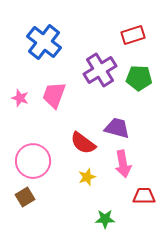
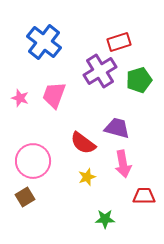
red rectangle: moved 14 px left, 7 px down
purple cross: moved 1 px down
green pentagon: moved 2 px down; rotated 20 degrees counterclockwise
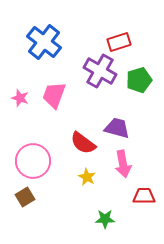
purple cross: rotated 28 degrees counterclockwise
yellow star: rotated 24 degrees counterclockwise
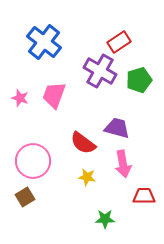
red rectangle: rotated 15 degrees counterclockwise
yellow star: rotated 18 degrees counterclockwise
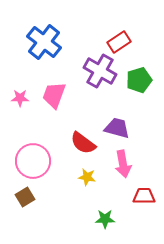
pink star: rotated 18 degrees counterclockwise
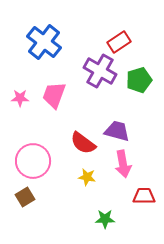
purple trapezoid: moved 3 px down
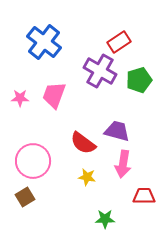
pink arrow: rotated 20 degrees clockwise
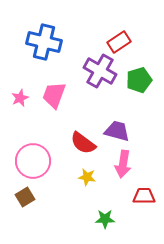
blue cross: rotated 24 degrees counterclockwise
pink star: rotated 24 degrees counterclockwise
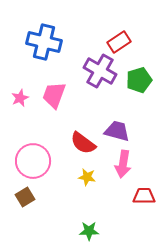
green star: moved 16 px left, 12 px down
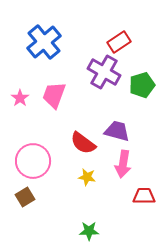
blue cross: rotated 36 degrees clockwise
purple cross: moved 4 px right, 1 px down
green pentagon: moved 3 px right, 5 px down
pink star: rotated 12 degrees counterclockwise
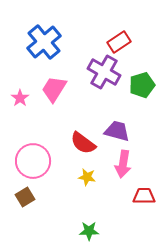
pink trapezoid: moved 6 px up; rotated 12 degrees clockwise
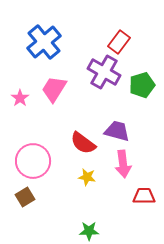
red rectangle: rotated 20 degrees counterclockwise
pink arrow: rotated 16 degrees counterclockwise
